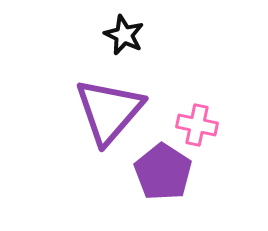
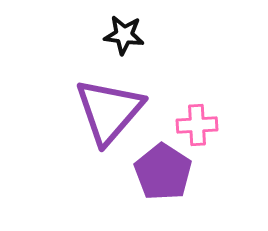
black star: rotated 18 degrees counterclockwise
pink cross: rotated 15 degrees counterclockwise
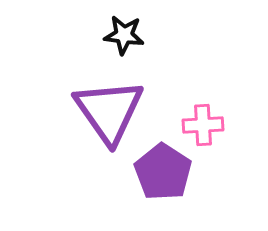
purple triangle: rotated 16 degrees counterclockwise
pink cross: moved 6 px right
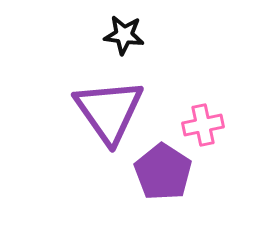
pink cross: rotated 9 degrees counterclockwise
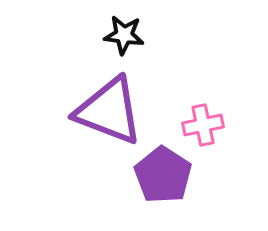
purple triangle: rotated 34 degrees counterclockwise
purple pentagon: moved 3 px down
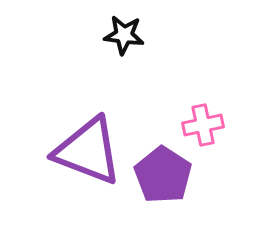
purple triangle: moved 21 px left, 40 px down
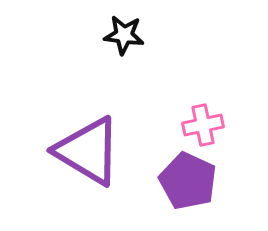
purple triangle: rotated 10 degrees clockwise
purple pentagon: moved 25 px right, 6 px down; rotated 8 degrees counterclockwise
